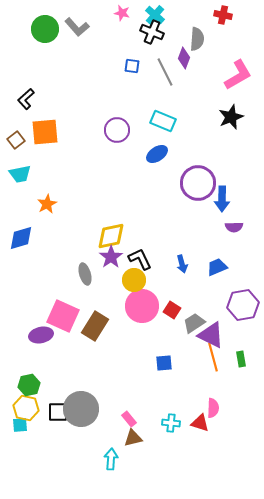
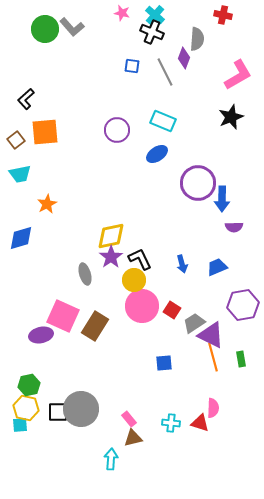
gray L-shape at (77, 27): moved 5 px left
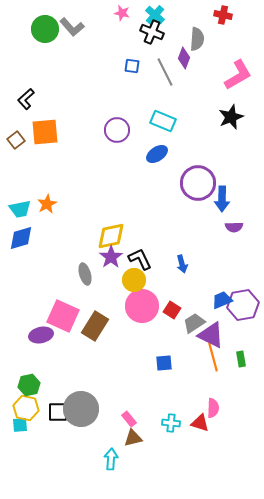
cyan trapezoid at (20, 174): moved 35 px down
blue trapezoid at (217, 267): moved 5 px right, 33 px down
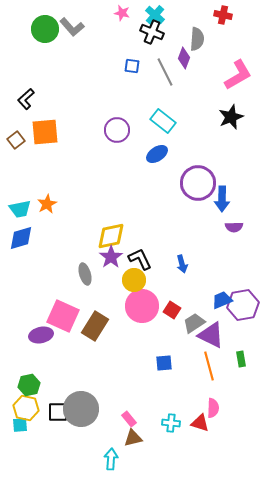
cyan rectangle at (163, 121): rotated 15 degrees clockwise
orange line at (213, 357): moved 4 px left, 9 px down
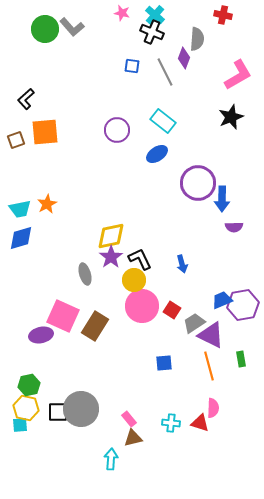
brown square at (16, 140): rotated 18 degrees clockwise
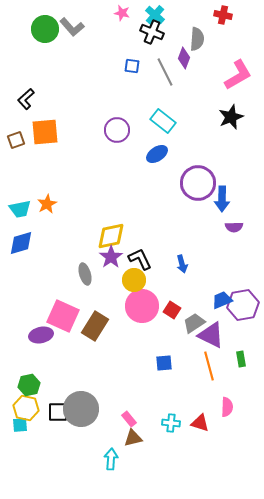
blue diamond at (21, 238): moved 5 px down
pink semicircle at (213, 408): moved 14 px right, 1 px up
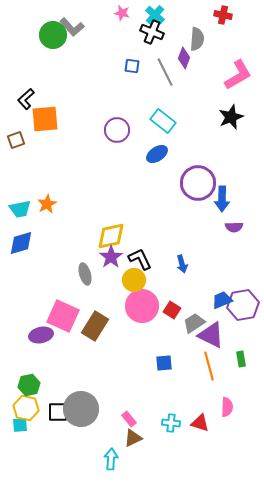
green circle at (45, 29): moved 8 px right, 6 px down
orange square at (45, 132): moved 13 px up
brown triangle at (133, 438): rotated 12 degrees counterclockwise
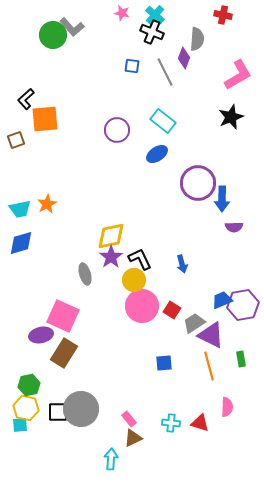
brown rectangle at (95, 326): moved 31 px left, 27 px down
